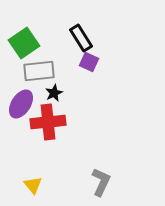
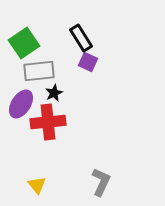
purple square: moved 1 px left
yellow triangle: moved 4 px right
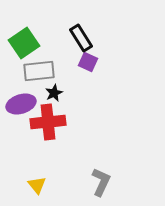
purple ellipse: rotated 40 degrees clockwise
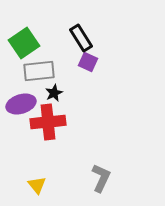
gray L-shape: moved 4 px up
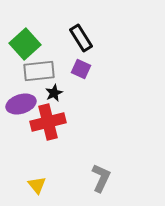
green square: moved 1 px right, 1 px down; rotated 8 degrees counterclockwise
purple square: moved 7 px left, 7 px down
red cross: rotated 8 degrees counterclockwise
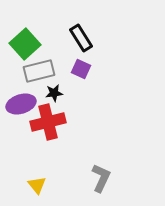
gray rectangle: rotated 8 degrees counterclockwise
black star: rotated 18 degrees clockwise
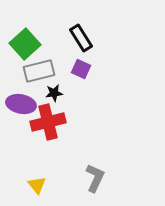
purple ellipse: rotated 28 degrees clockwise
gray L-shape: moved 6 px left
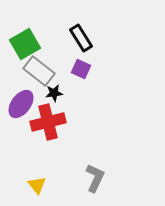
green square: rotated 12 degrees clockwise
gray rectangle: rotated 52 degrees clockwise
purple ellipse: rotated 64 degrees counterclockwise
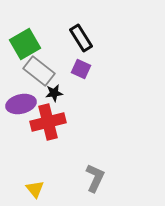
purple ellipse: rotated 40 degrees clockwise
yellow triangle: moved 2 px left, 4 px down
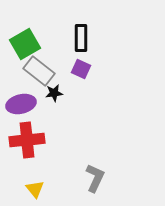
black rectangle: rotated 32 degrees clockwise
red cross: moved 21 px left, 18 px down; rotated 8 degrees clockwise
